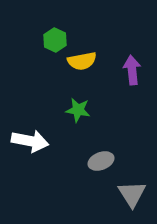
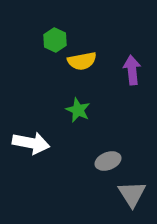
green star: rotated 15 degrees clockwise
white arrow: moved 1 px right, 2 px down
gray ellipse: moved 7 px right
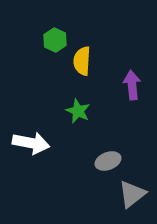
yellow semicircle: rotated 104 degrees clockwise
purple arrow: moved 15 px down
green star: moved 1 px down
gray triangle: rotated 24 degrees clockwise
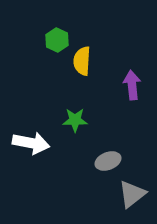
green hexagon: moved 2 px right
green star: moved 3 px left, 9 px down; rotated 25 degrees counterclockwise
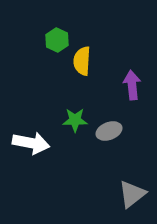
gray ellipse: moved 1 px right, 30 px up
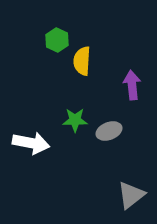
gray triangle: moved 1 px left, 1 px down
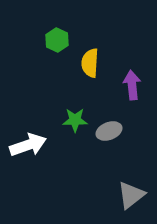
yellow semicircle: moved 8 px right, 2 px down
white arrow: moved 3 px left, 2 px down; rotated 30 degrees counterclockwise
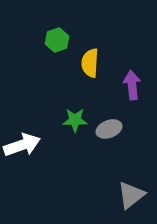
green hexagon: rotated 15 degrees clockwise
gray ellipse: moved 2 px up
white arrow: moved 6 px left
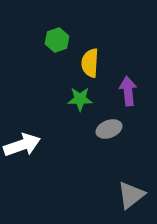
purple arrow: moved 4 px left, 6 px down
green star: moved 5 px right, 21 px up
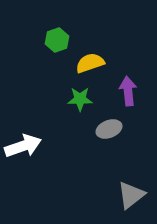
yellow semicircle: rotated 68 degrees clockwise
white arrow: moved 1 px right, 1 px down
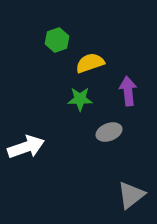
gray ellipse: moved 3 px down
white arrow: moved 3 px right, 1 px down
